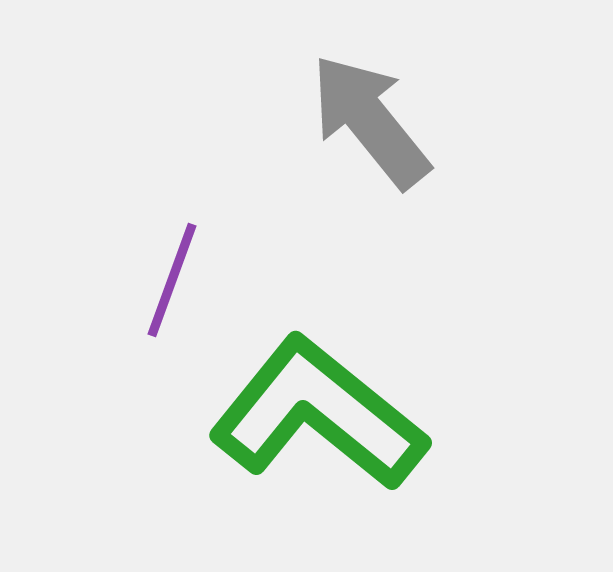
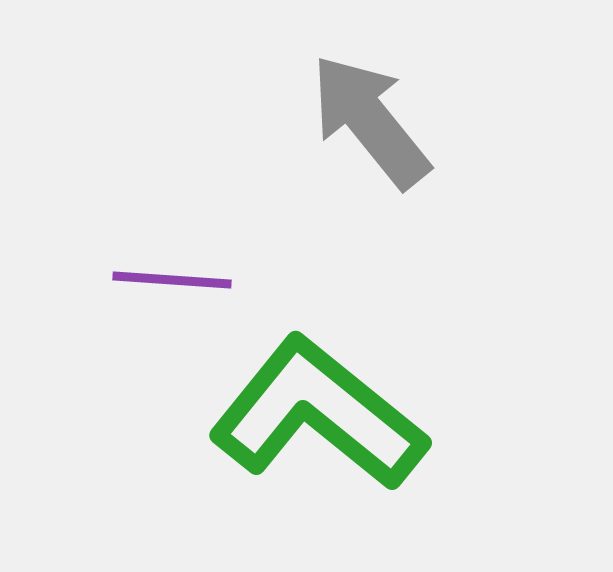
purple line: rotated 74 degrees clockwise
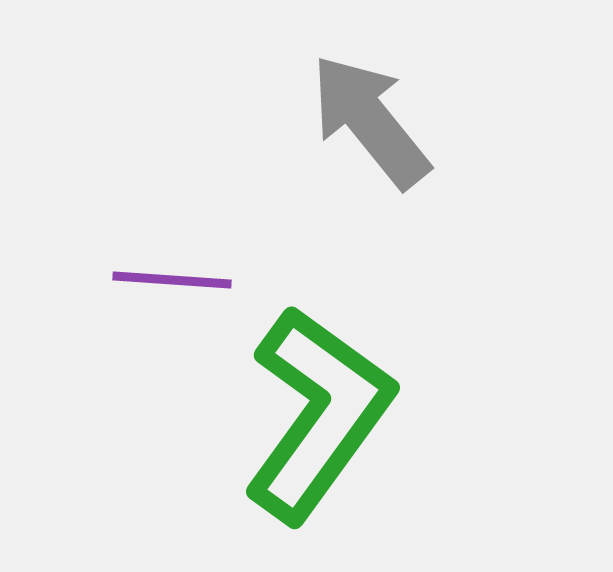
green L-shape: rotated 87 degrees clockwise
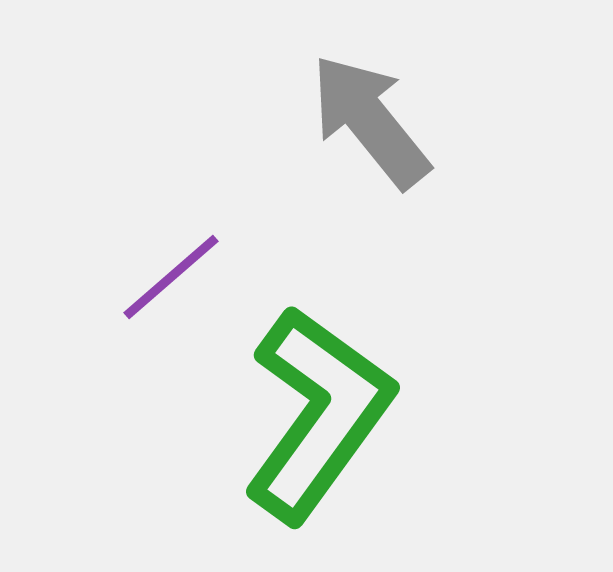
purple line: moved 1 px left, 3 px up; rotated 45 degrees counterclockwise
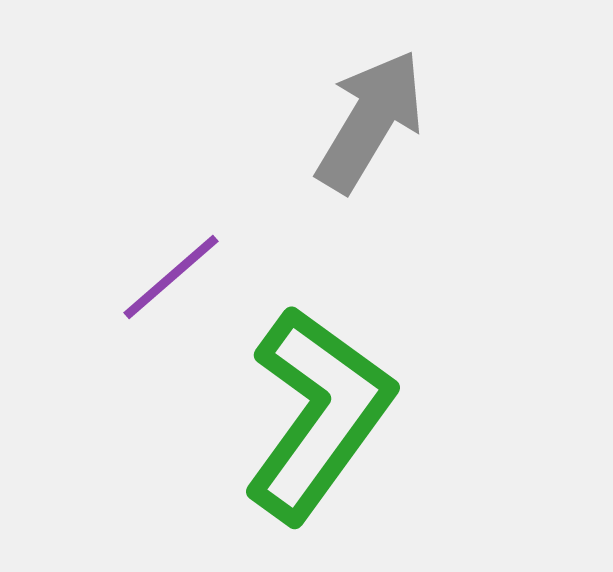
gray arrow: rotated 70 degrees clockwise
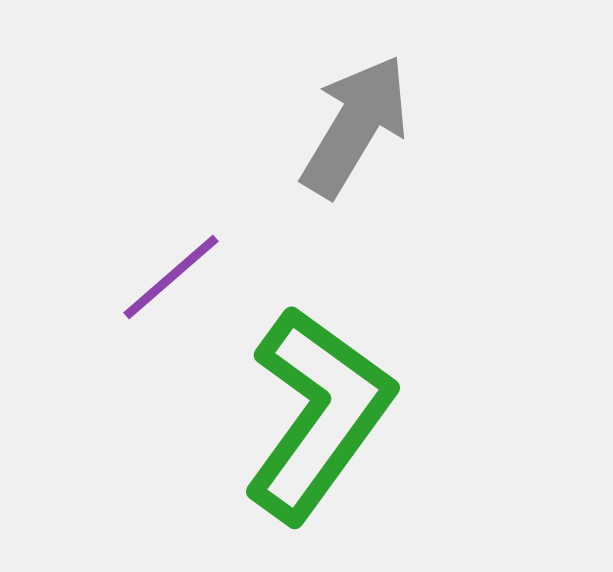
gray arrow: moved 15 px left, 5 px down
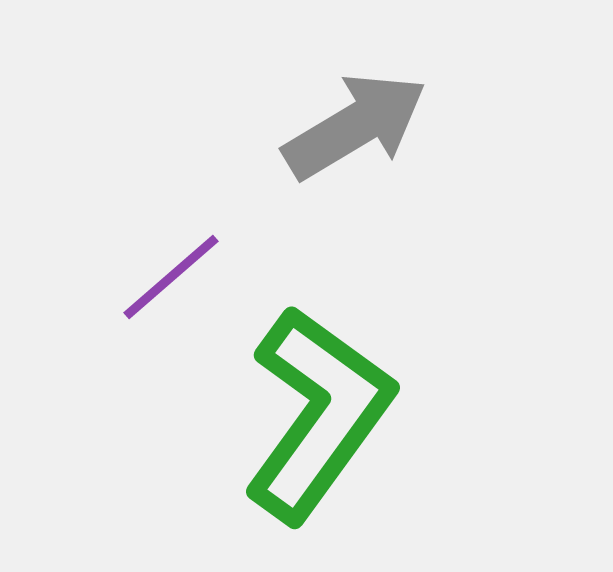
gray arrow: rotated 28 degrees clockwise
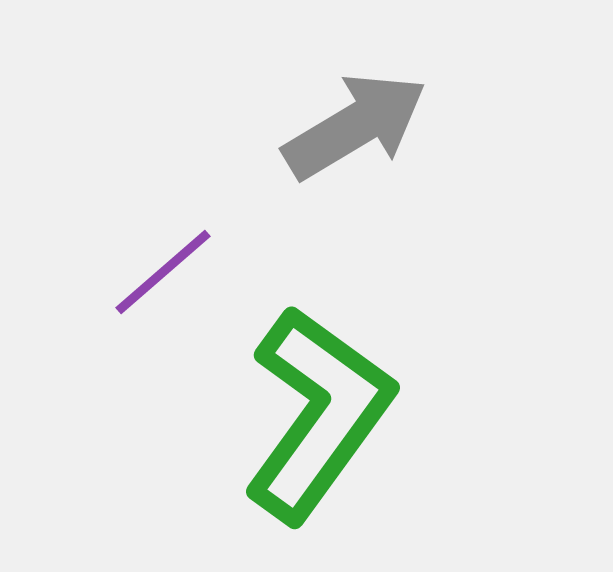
purple line: moved 8 px left, 5 px up
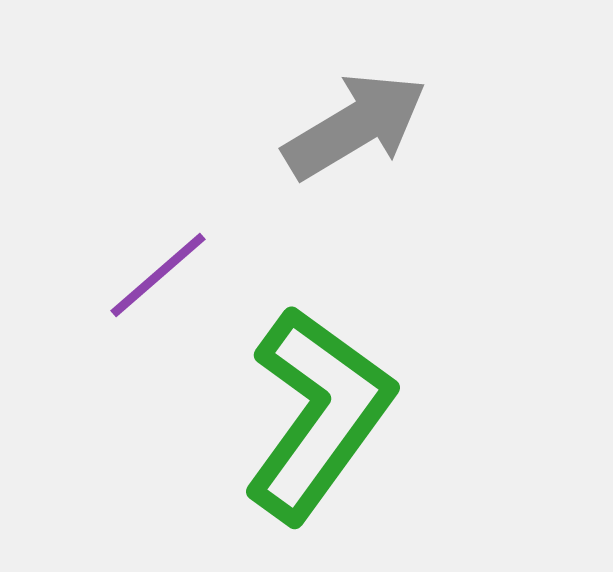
purple line: moved 5 px left, 3 px down
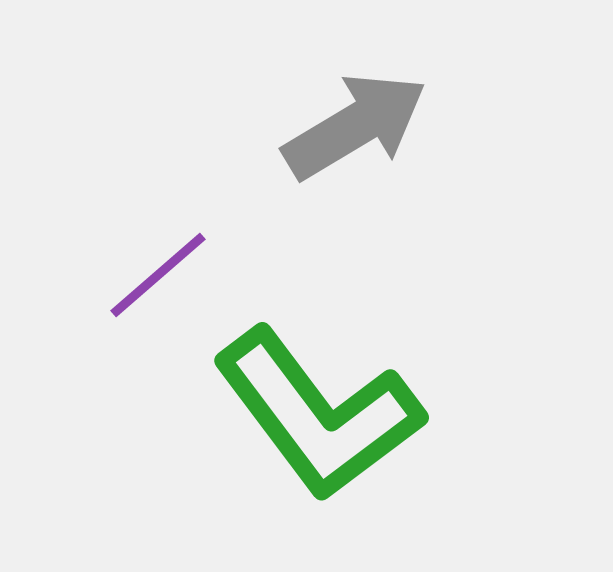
green L-shape: rotated 107 degrees clockwise
